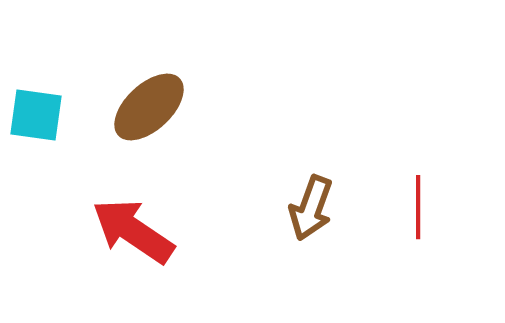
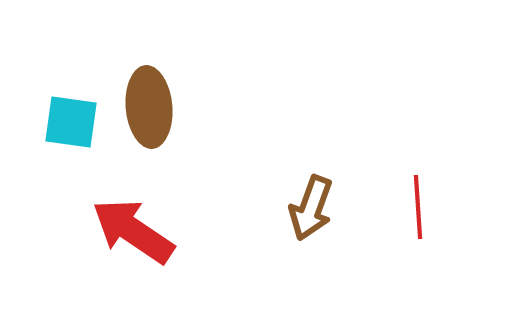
brown ellipse: rotated 52 degrees counterclockwise
cyan square: moved 35 px right, 7 px down
red line: rotated 4 degrees counterclockwise
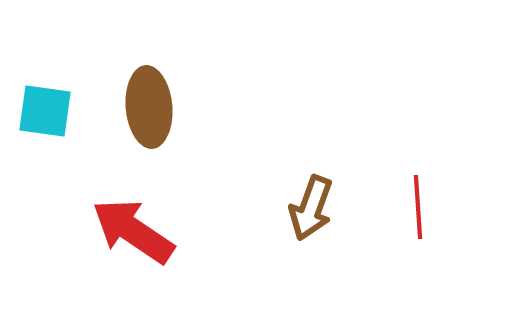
cyan square: moved 26 px left, 11 px up
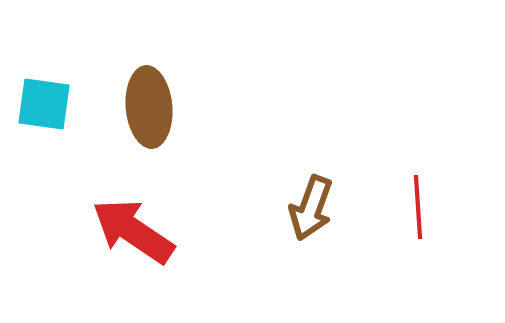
cyan square: moved 1 px left, 7 px up
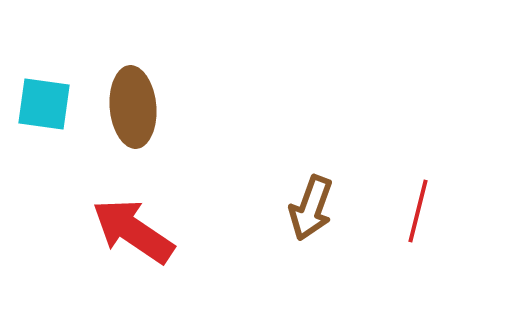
brown ellipse: moved 16 px left
red line: moved 4 px down; rotated 18 degrees clockwise
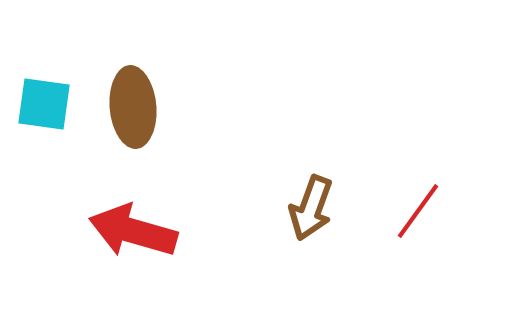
red line: rotated 22 degrees clockwise
red arrow: rotated 18 degrees counterclockwise
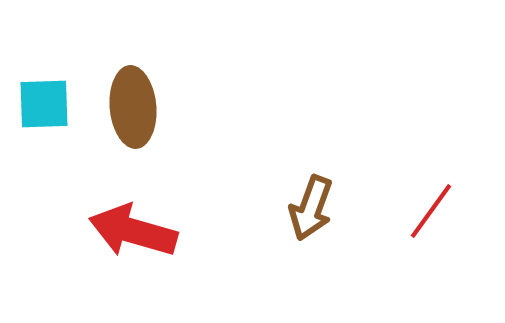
cyan square: rotated 10 degrees counterclockwise
red line: moved 13 px right
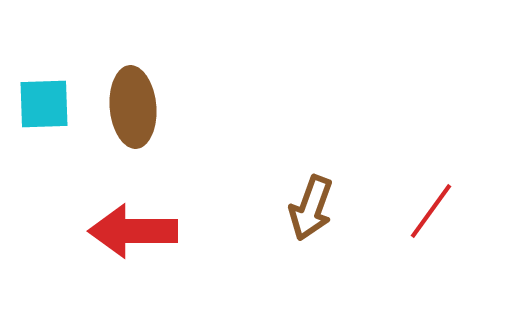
red arrow: rotated 16 degrees counterclockwise
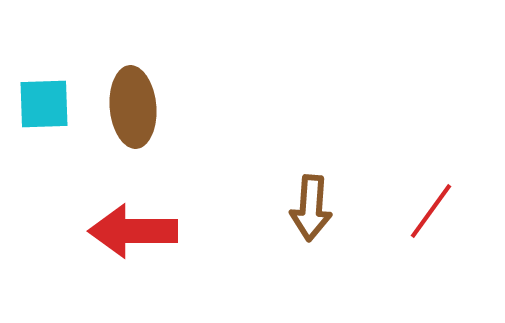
brown arrow: rotated 16 degrees counterclockwise
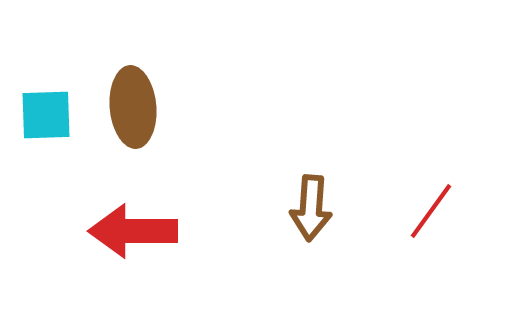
cyan square: moved 2 px right, 11 px down
